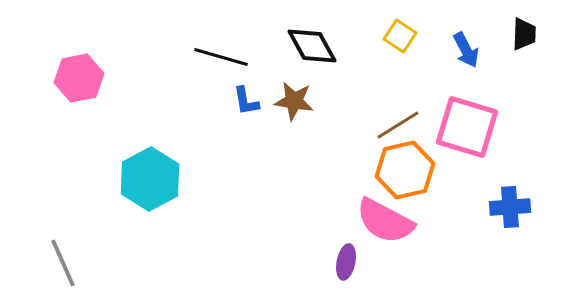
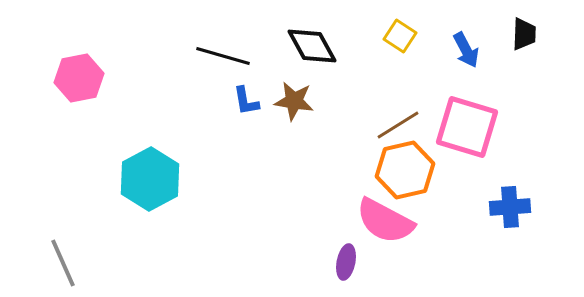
black line: moved 2 px right, 1 px up
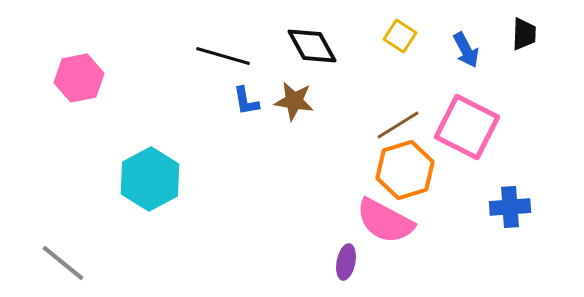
pink square: rotated 10 degrees clockwise
orange hexagon: rotated 4 degrees counterclockwise
gray line: rotated 27 degrees counterclockwise
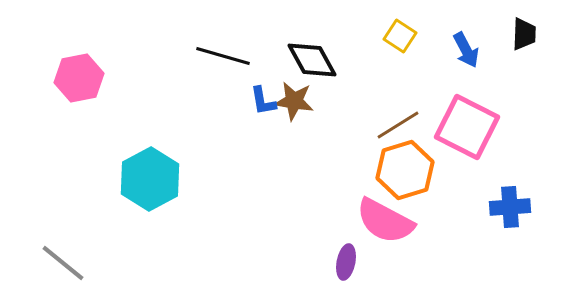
black diamond: moved 14 px down
blue L-shape: moved 17 px right
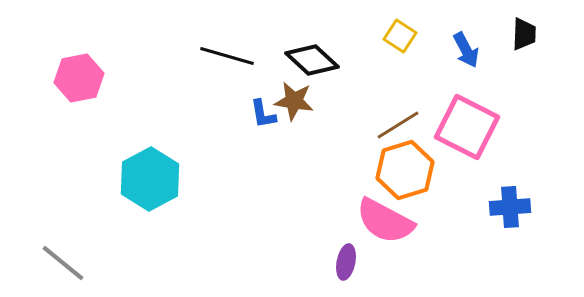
black line: moved 4 px right
black diamond: rotated 18 degrees counterclockwise
blue L-shape: moved 13 px down
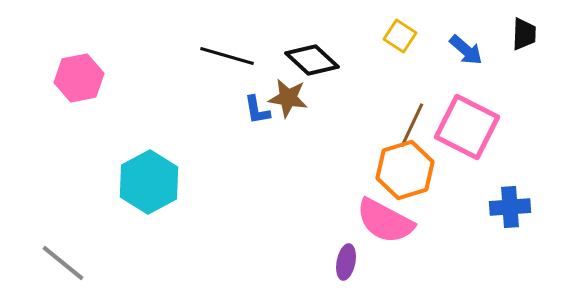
blue arrow: rotated 21 degrees counterclockwise
brown star: moved 6 px left, 3 px up
blue L-shape: moved 6 px left, 4 px up
brown line: moved 14 px right; rotated 33 degrees counterclockwise
cyan hexagon: moved 1 px left, 3 px down
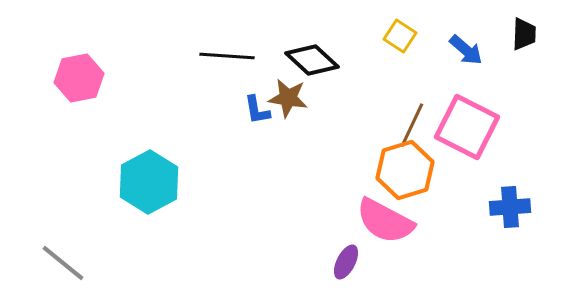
black line: rotated 12 degrees counterclockwise
purple ellipse: rotated 16 degrees clockwise
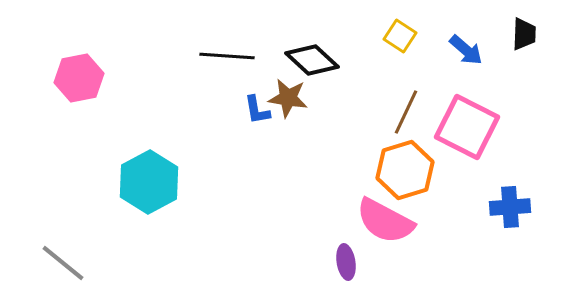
brown line: moved 6 px left, 13 px up
purple ellipse: rotated 36 degrees counterclockwise
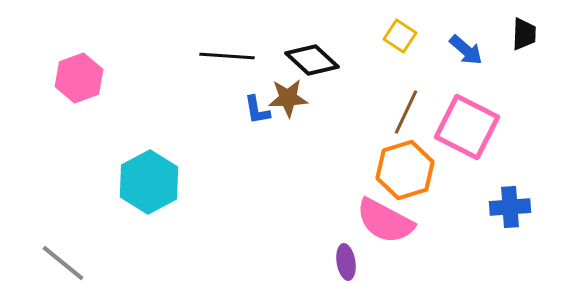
pink hexagon: rotated 9 degrees counterclockwise
brown star: rotated 12 degrees counterclockwise
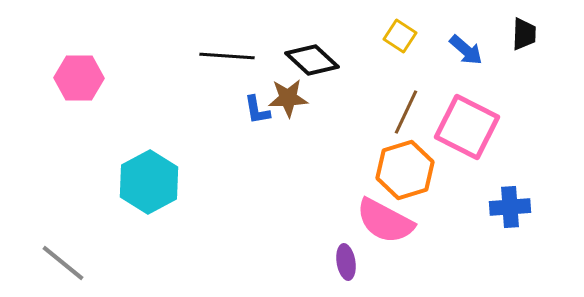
pink hexagon: rotated 21 degrees clockwise
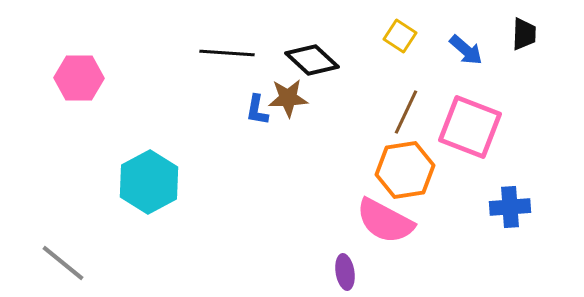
black line: moved 3 px up
blue L-shape: rotated 20 degrees clockwise
pink square: moved 3 px right; rotated 6 degrees counterclockwise
orange hexagon: rotated 8 degrees clockwise
purple ellipse: moved 1 px left, 10 px down
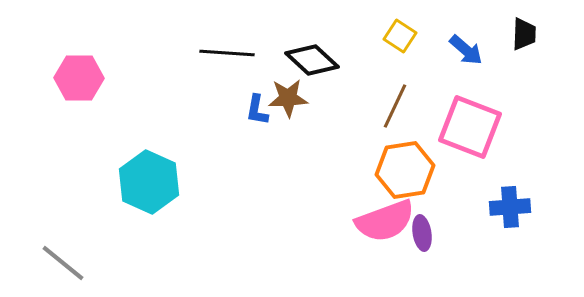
brown line: moved 11 px left, 6 px up
cyan hexagon: rotated 8 degrees counterclockwise
pink semicircle: rotated 48 degrees counterclockwise
purple ellipse: moved 77 px right, 39 px up
